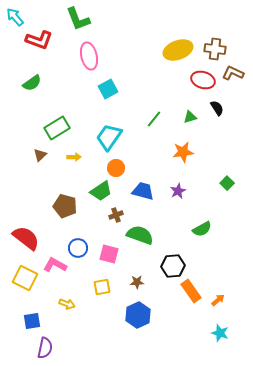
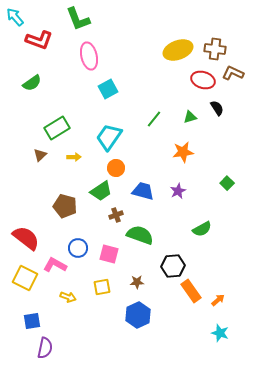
yellow arrow at (67, 304): moved 1 px right, 7 px up
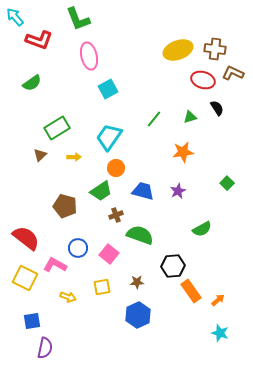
pink square at (109, 254): rotated 24 degrees clockwise
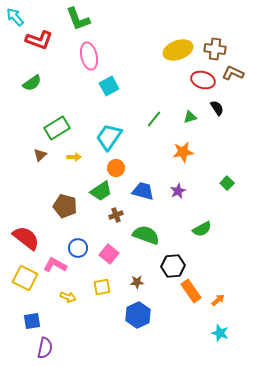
cyan square at (108, 89): moved 1 px right, 3 px up
green semicircle at (140, 235): moved 6 px right
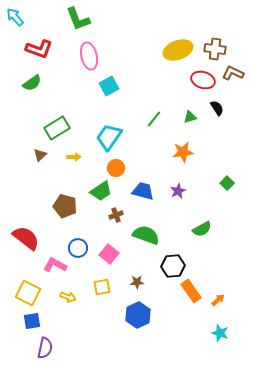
red L-shape at (39, 40): moved 9 px down
yellow square at (25, 278): moved 3 px right, 15 px down
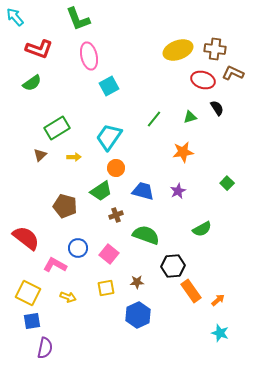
yellow square at (102, 287): moved 4 px right, 1 px down
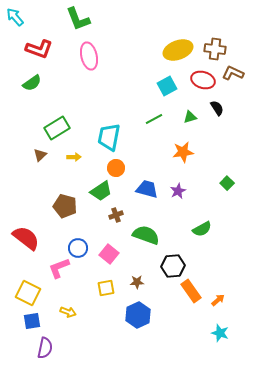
cyan square at (109, 86): moved 58 px right
green line at (154, 119): rotated 24 degrees clockwise
cyan trapezoid at (109, 137): rotated 24 degrees counterclockwise
blue trapezoid at (143, 191): moved 4 px right, 2 px up
pink L-shape at (55, 265): moved 4 px right, 3 px down; rotated 50 degrees counterclockwise
yellow arrow at (68, 297): moved 15 px down
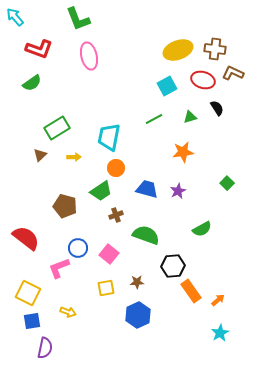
cyan star at (220, 333): rotated 24 degrees clockwise
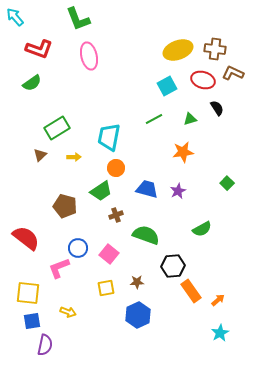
green triangle at (190, 117): moved 2 px down
yellow square at (28, 293): rotated 20 degrees counterclockwise
purple semicircle at (45, 348): moved 3 px up
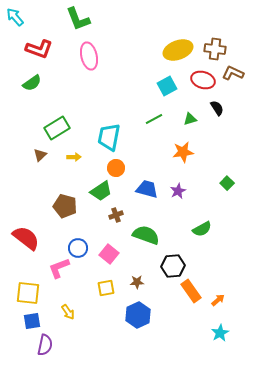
yellow arrow at (68, 312): rotated 35 degrees clockwise
